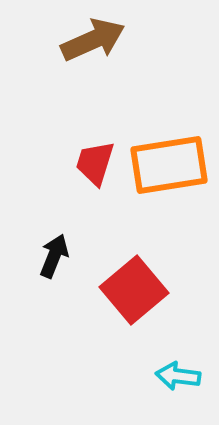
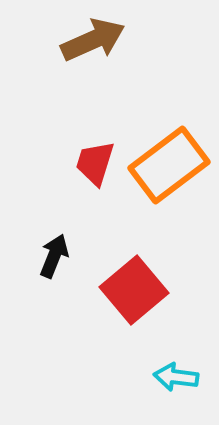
orange rectangle: rotated 28 degrees counterclockwise
cyan arrow: moved 2 px left, 1 px down
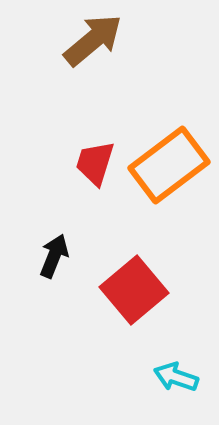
brown arrow: rotated 16 degrees counterclockwise
cyan arrow: rotated 12 degrees clockwise
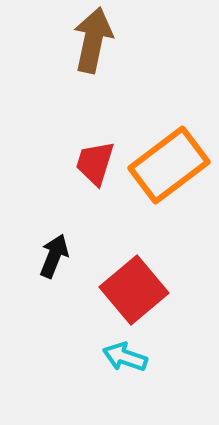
brown arrow: rotated 38 degrees counterclockwise
cyan arrow: moved 51 px left, 20 px up
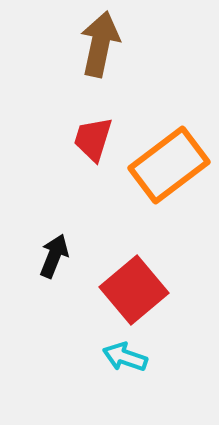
brown arrow: moved 7 px right, 4 px down
red trapezoid: moved 2 px left, 24 px up
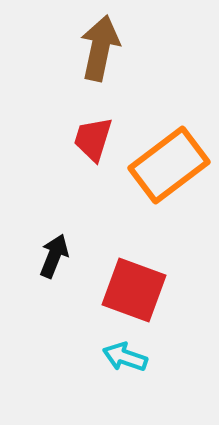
brown arrow: moved 4 px down
red square: rotated 30 degrees counterclockwise
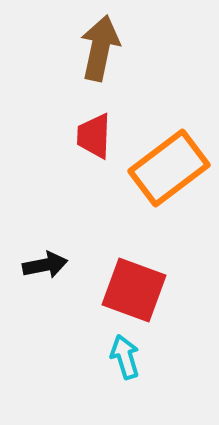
red trapezoid: moved 1 px right, 3 px up; rotated 15 degrees counterclockwise
orange rectangle: moved 3 px down
black arrow: moved 9 px left, 9 px down; rotated 57 degrees clockwise
cyan arrow: rotated 54 degrees clockwise
